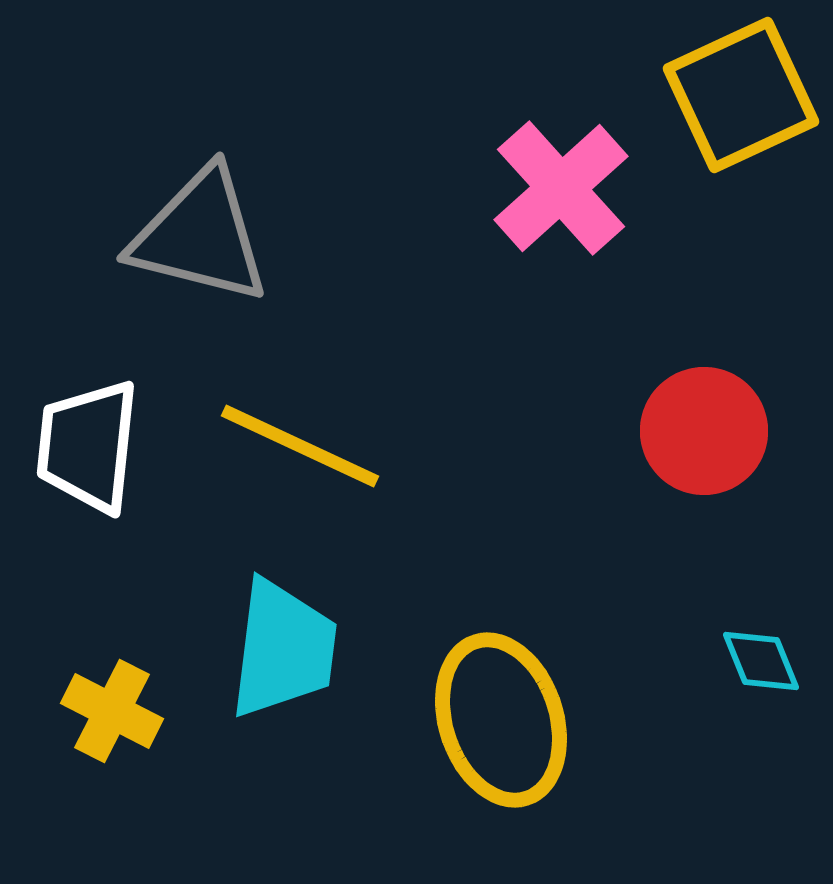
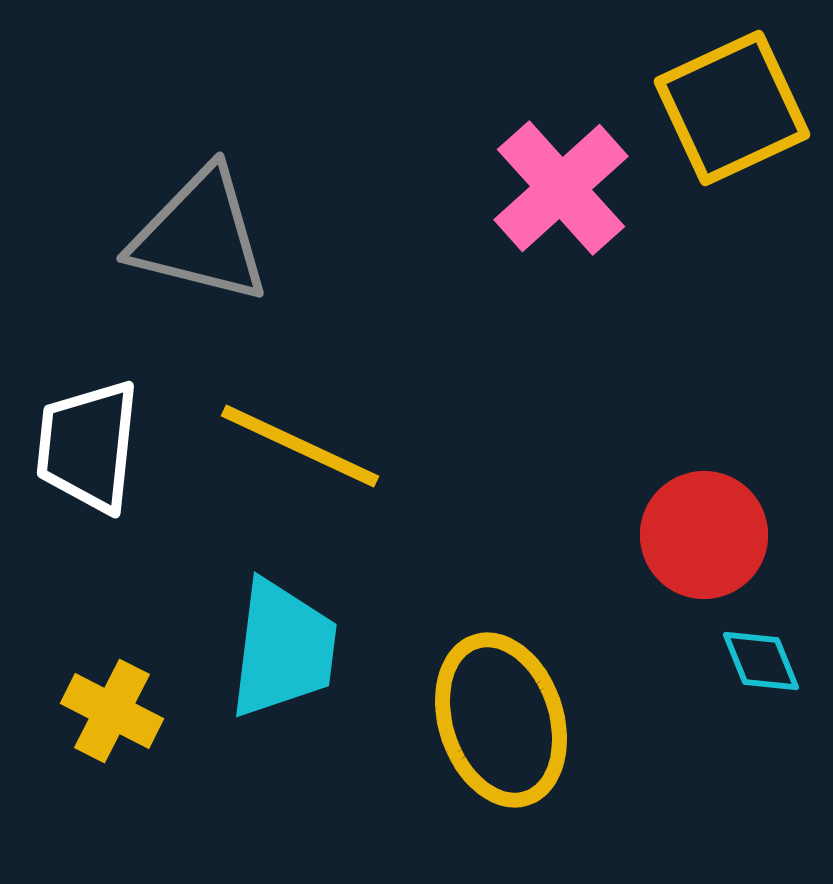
yellow square: moved 9 px left, 13 px down
red circle: moved 104 px down
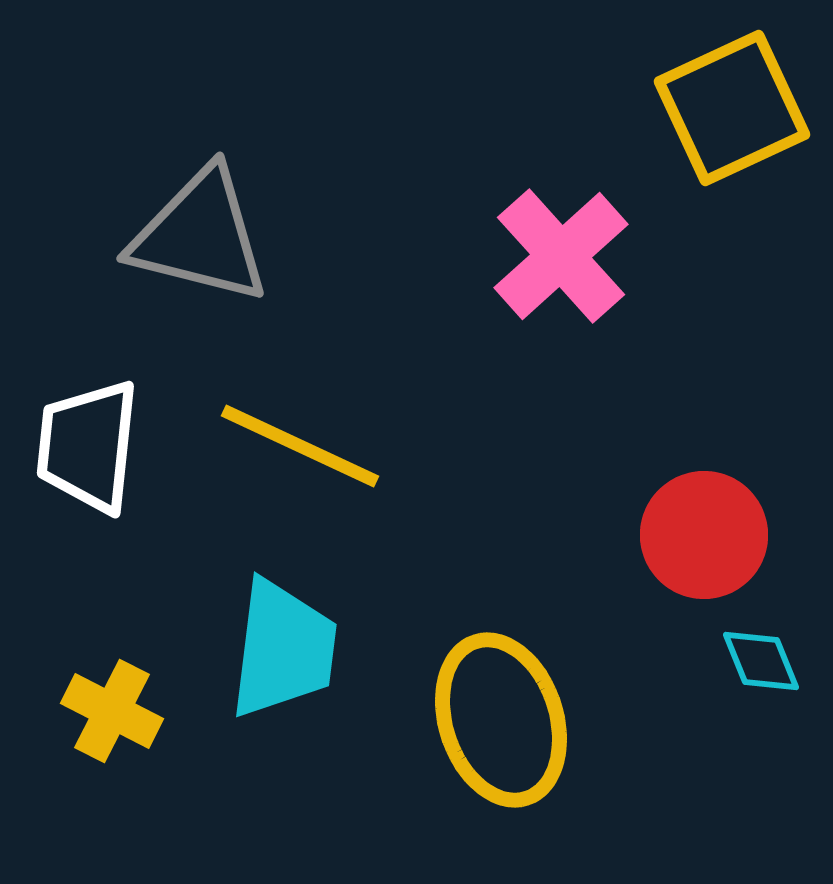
pink cross: moved 68 px down
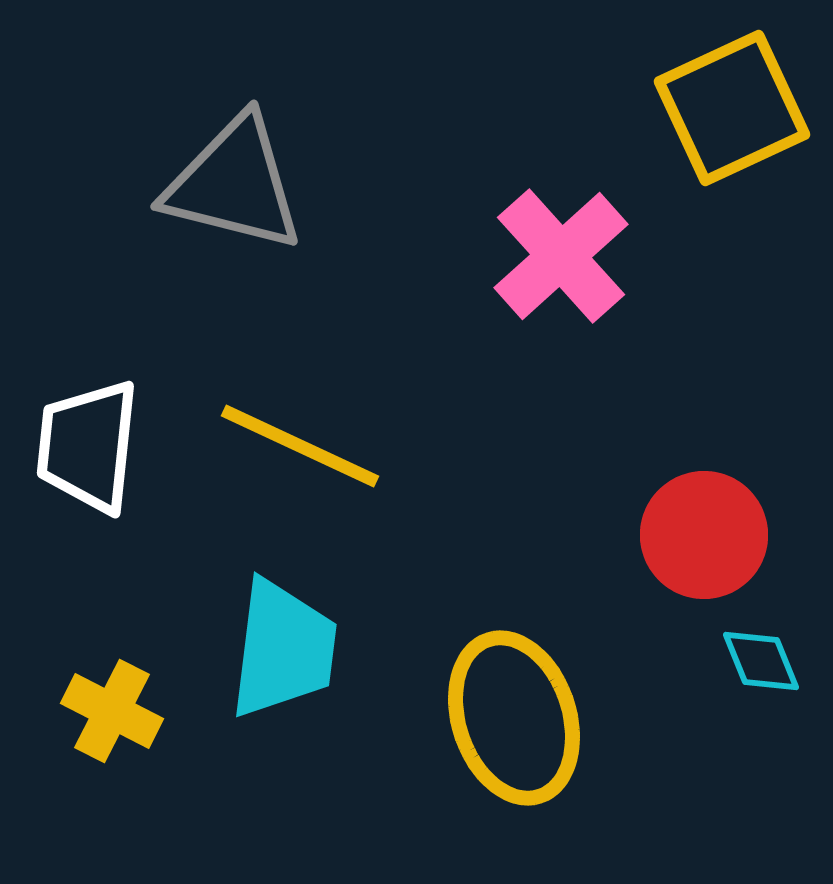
gray triangle: moved 34 px right, 52 px up
yellow ellipse: moved 13 px right, 2 px up
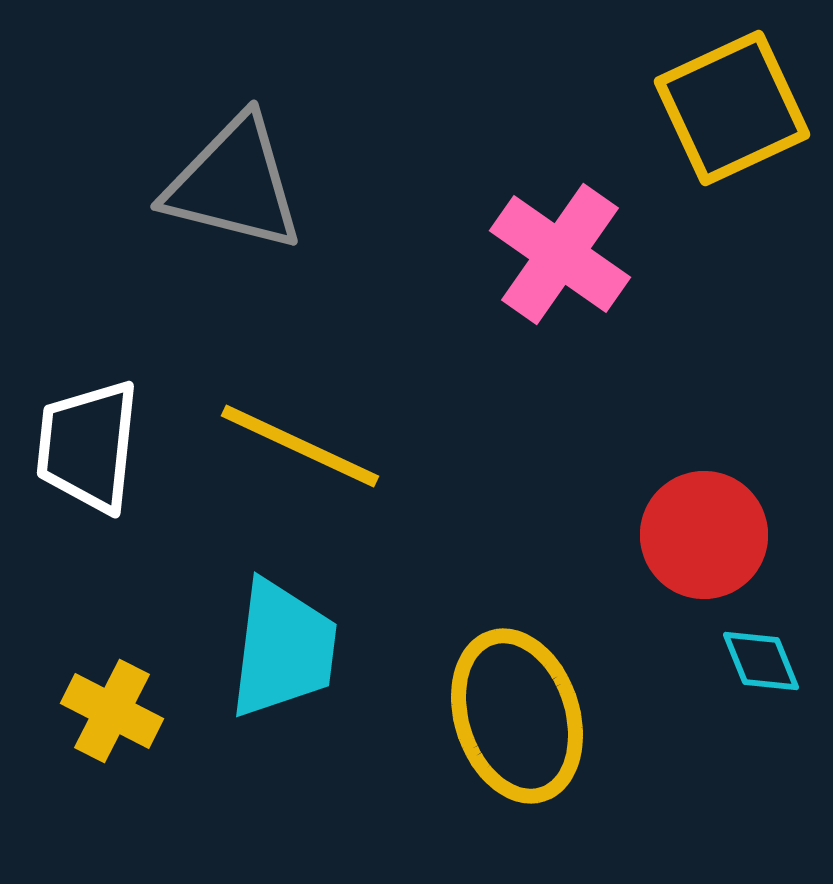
pink cross: moved 1 px left, 2 px up; rotated 13 degrees counterclockwise
yellow ellipse: moved 3 px right, 2 px up
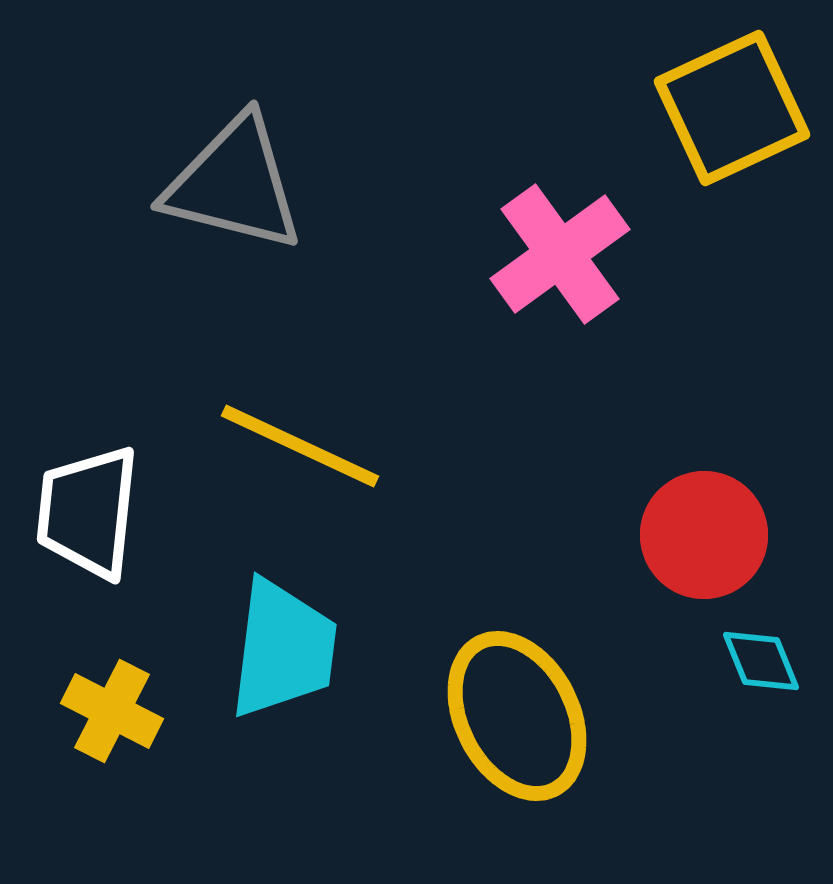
pink cross: rotated 19 degrees clockwise
white trapezoid: moved 66 px down
yellow ellipse: rotated 9 degrees counterclockwise
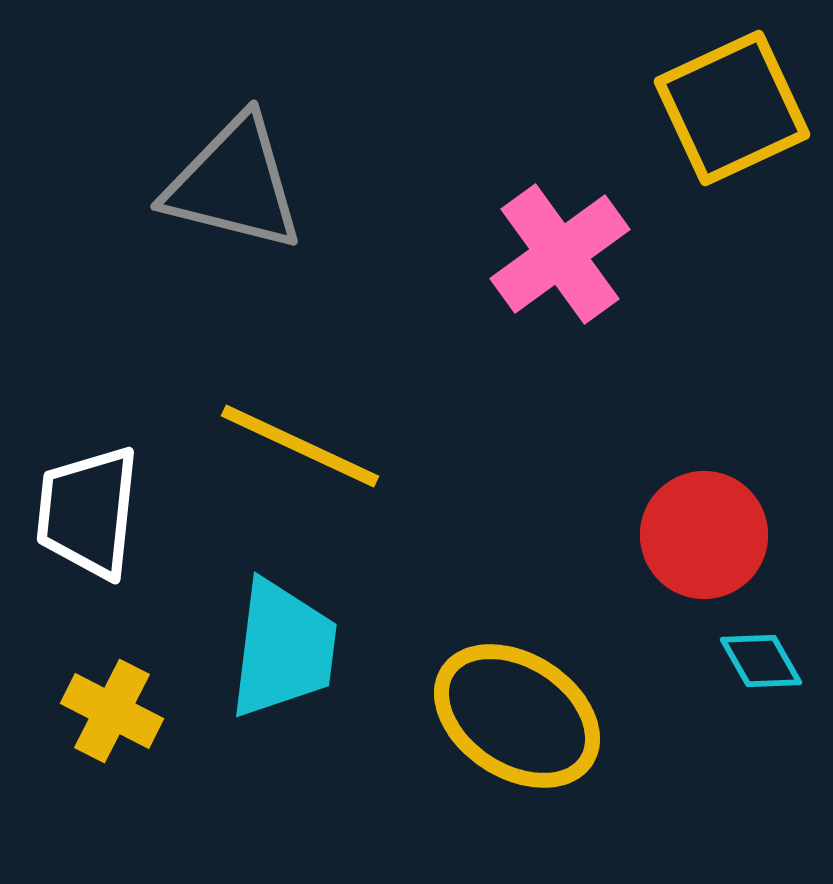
cyan diamond: rotated 8 degrees counterclockwise
yellow ellipse: rotated 30 degrees counterclockwise
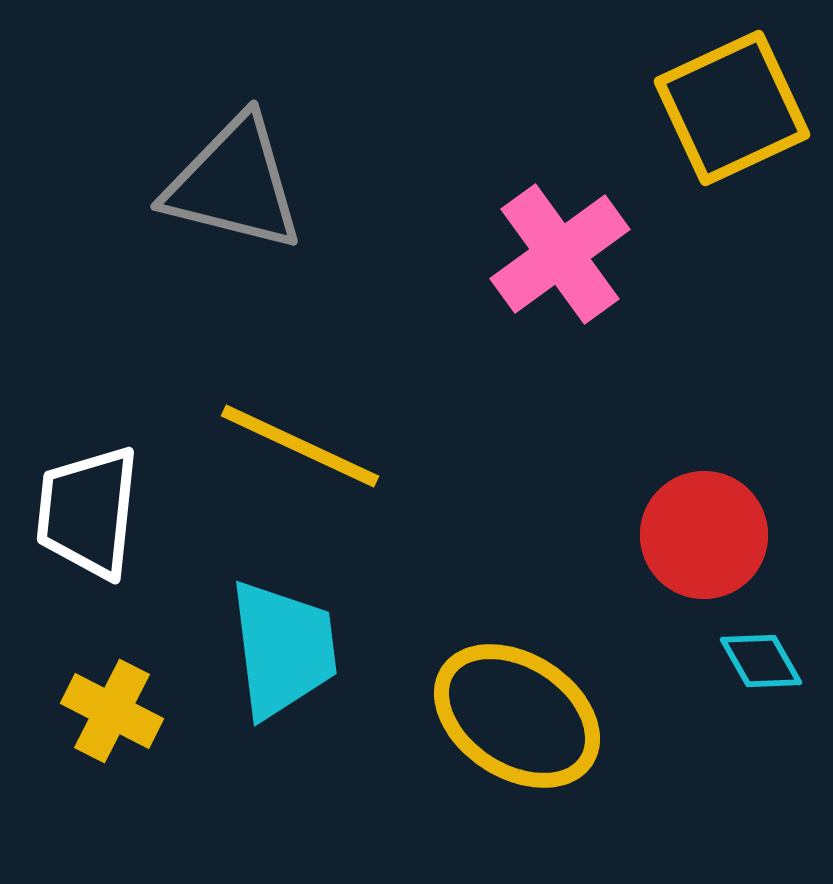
cyan trapezoid: rotated 14 degrees counterclockwise
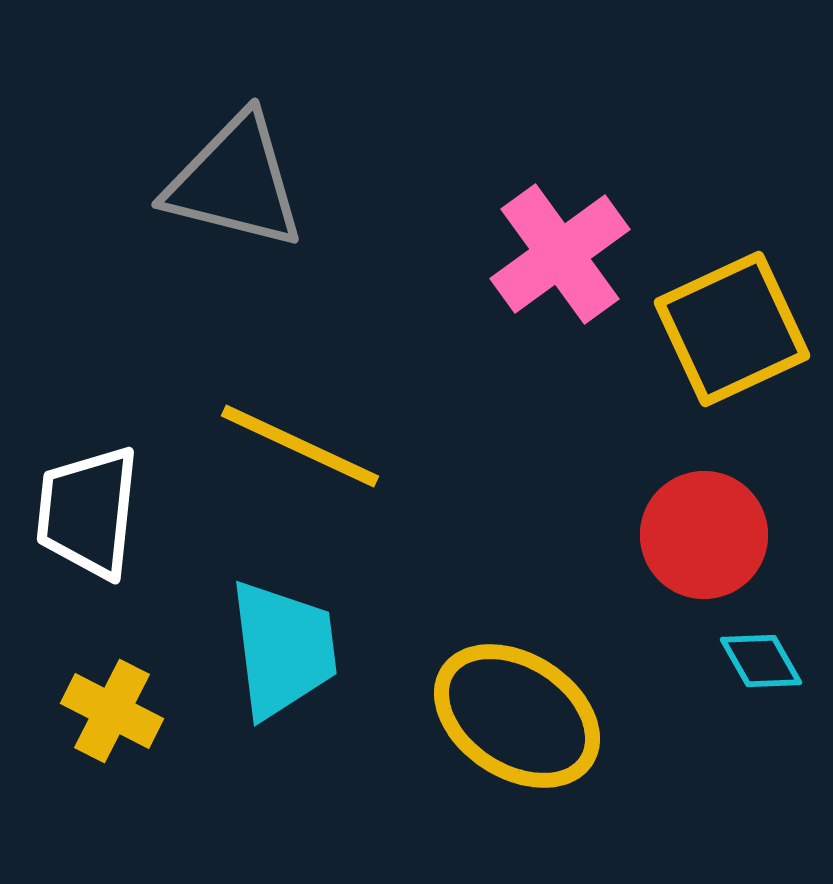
yellow square: moved 221 px down
gray triangle: moved 1 px right, 2 px up
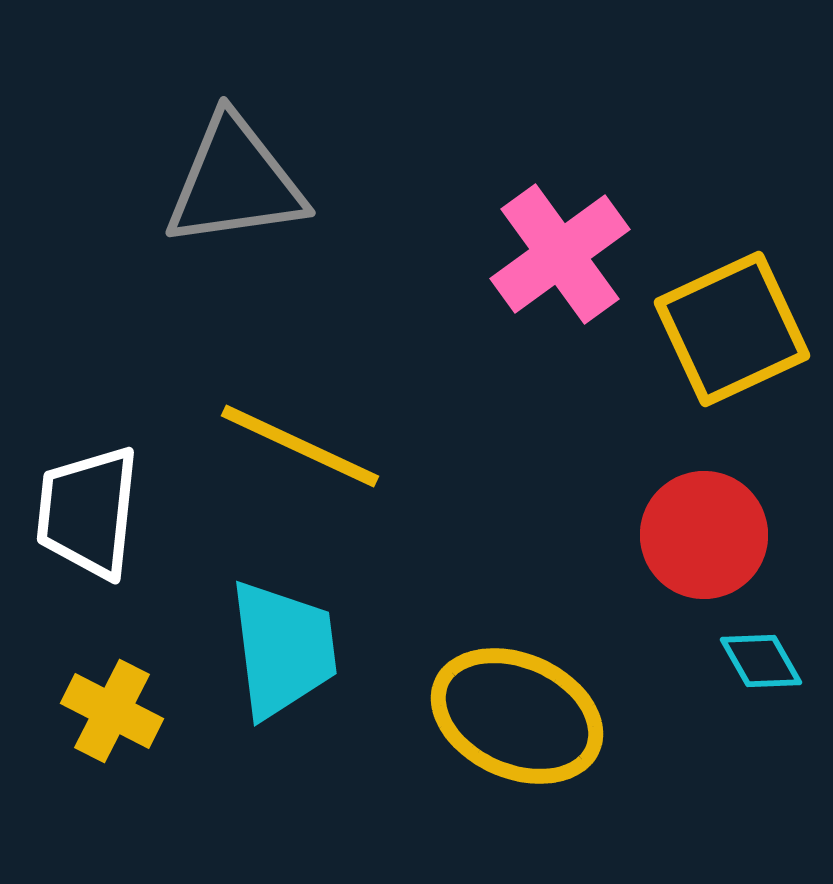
gray triangle: rotated 22 degrees counterclockwise
yellow ellipse: rotated 9 degrees counterclockwise
